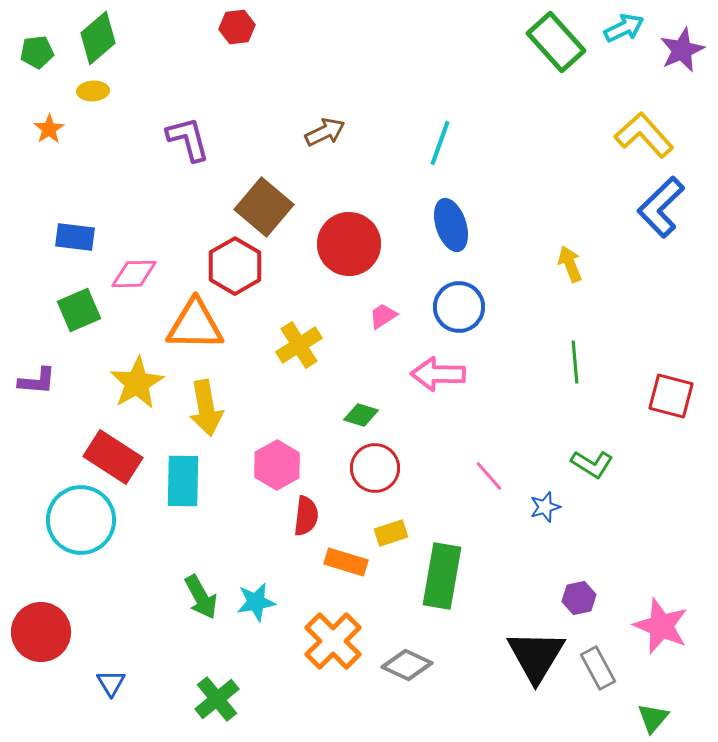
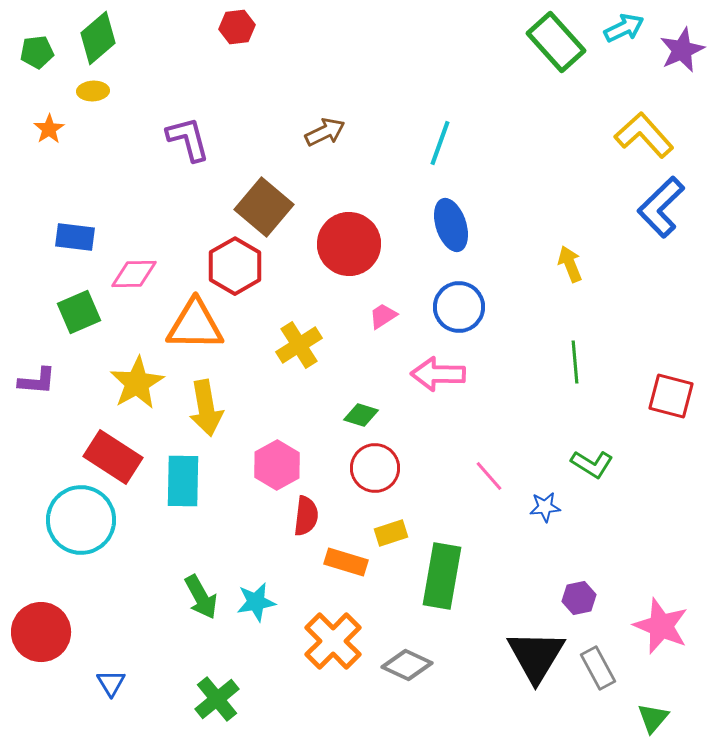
green square at (79, 310): moved 2 px down
blue star at (545, 507): rotated 12 degrees clockwise
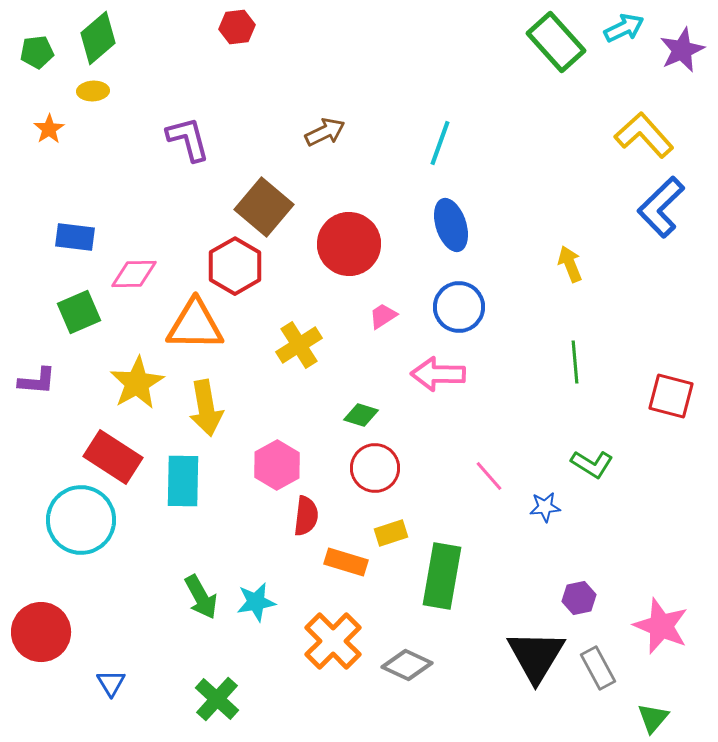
green cross at (217, 699): rotated 9 degrees counterclockwise
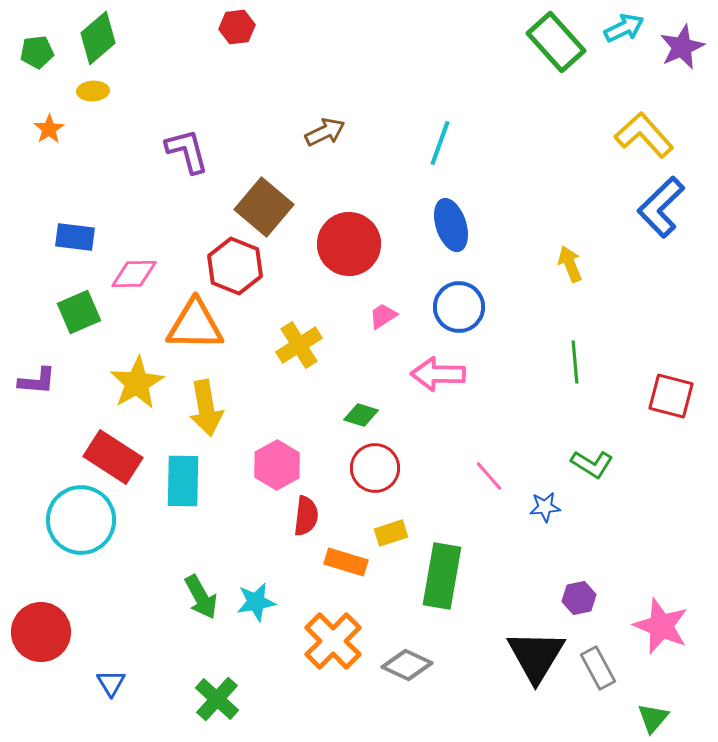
purple star at (682, 50): moved 3 px up
purple L-shape at (188, 139): moved 1 px left, 12 px down
red hexagon at (235, 266): rotated 8 degrees counterclockwise
